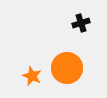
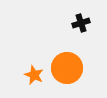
orange star: moved 2 px right, 1 px up
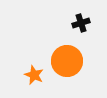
orange circle: moved 7 px up
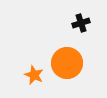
orange circle: moved 2 px down
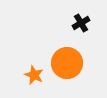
black cross: rotated 12 degrees counterclockwise
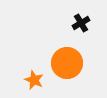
orange star: moved 5 px down
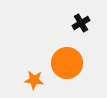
orange star: rotated 18 degrees counterclockwise
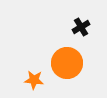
black cross: moved 4 px down
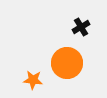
orange star: moved 1 px left
